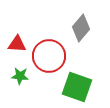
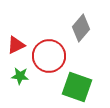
red triangle: moved 1 px left, 1 px down; rotated 30 degrees counterclockwise
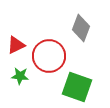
gray diamond: rotated 20 degrees counterclockwise
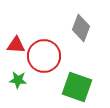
red triangle: rotated 30 degrees clockwise
red circle: moved 5 px left
green star: moved 2 px left, 4 px down
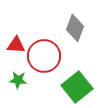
gray diamond: moved 6 px left
green square: rotated 32 degrees clockwise
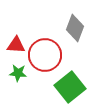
red circle: moved 1 px right, 1 px up
green star: moved 7 px up
green square: moved 7 px left
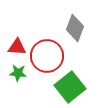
red triangle: moved 1 px right, 2 px down
red circle: moved 2 px right, 1 px down
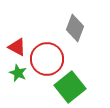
red triangle: rotated 24 degrees clockwise
red circle: moved 3 px down
green star: rotated 18 degrees clockwise
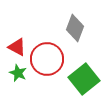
green square: moved 14 px right, 8 px up
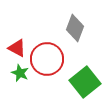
red triangle: moved 1 px down
green star: moved 2 px right
green square: moved 1 px right, 3 px down
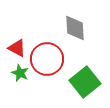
gray diamond: rotated 24 degrees counterclockwise
